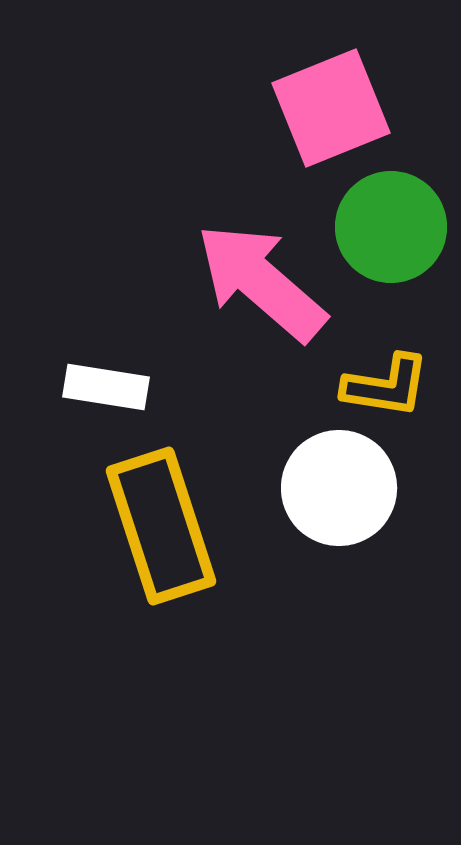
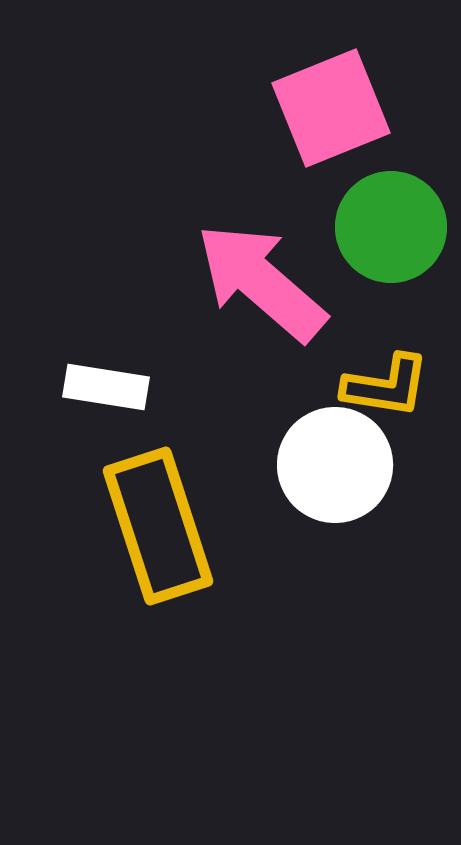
white circle: moved 4 px left, 23 px up
yellow rectangle: moved 3 px left
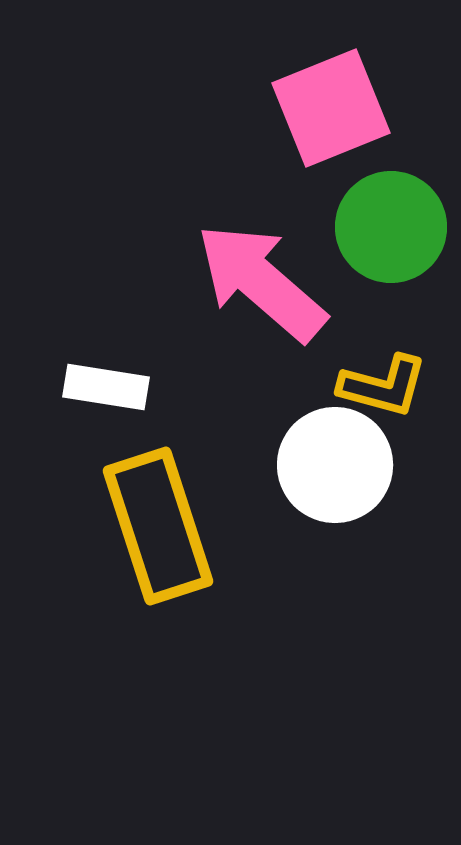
yellow L-shape: moved 3 px left; rotated 6 degrees clockwise
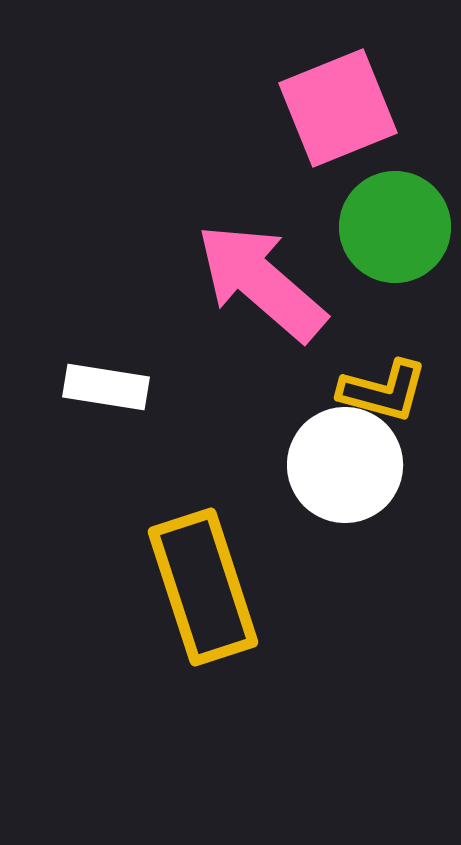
pink square: moved 7 px right
green circle: moved 4 px right
yellow L-shape: moved 5 px down
white circle: moved 10 px right
yellow rectangle: moved 45 px right, 61 px down
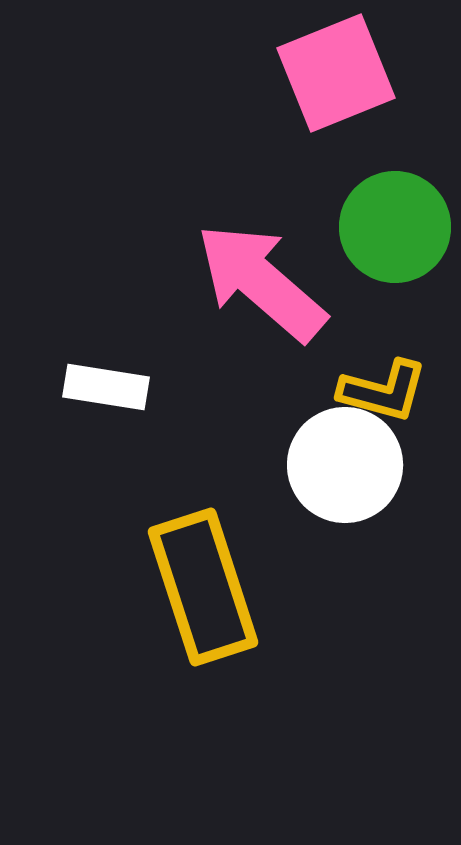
pink square: moved 2 px left, 35 px up
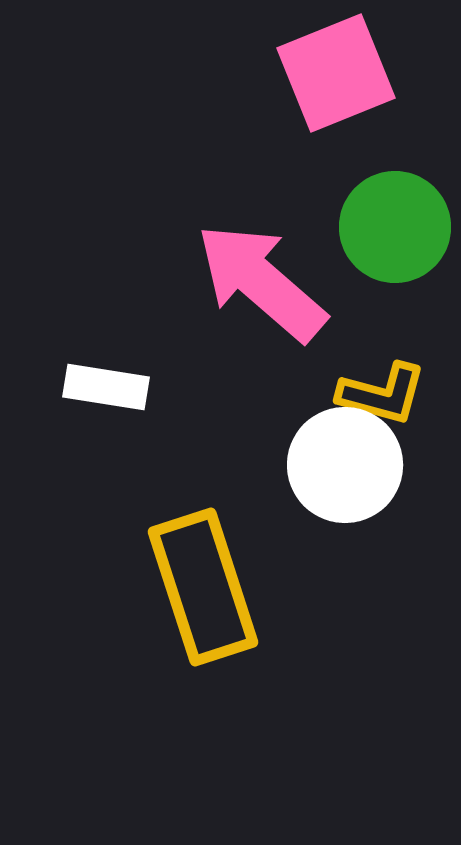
yellow L-shape: moved 1 px left, 3 px down
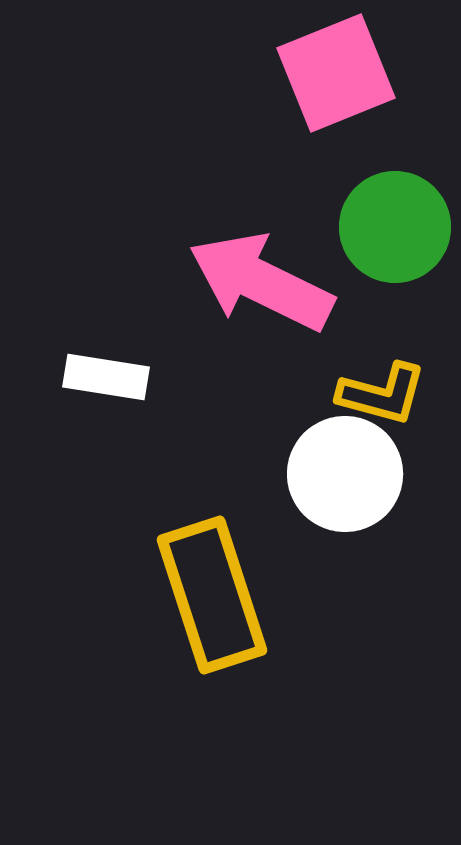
pink arrow: rotated 15 degrees counterclockwise
white rectangle: moved 10 px up
white circle: moved 9 px down
yellow rectangle: moved 9 px right, 8 px down
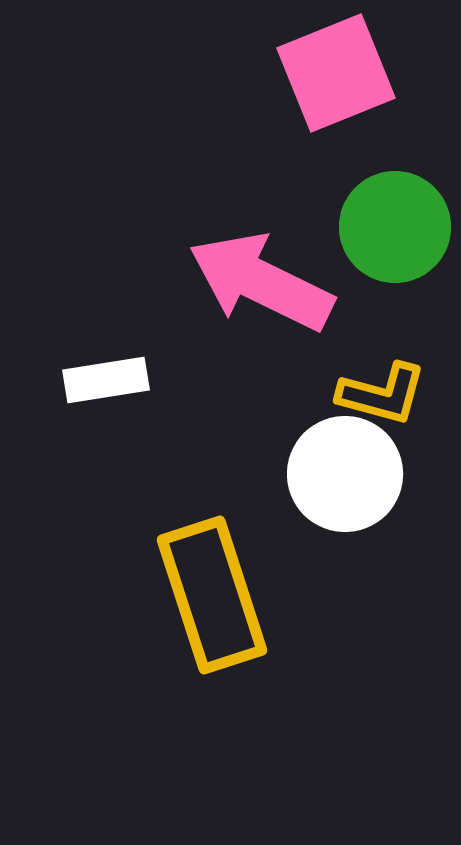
white rectangle: moved 3 px down; rotated 18 degrees counterclockwise
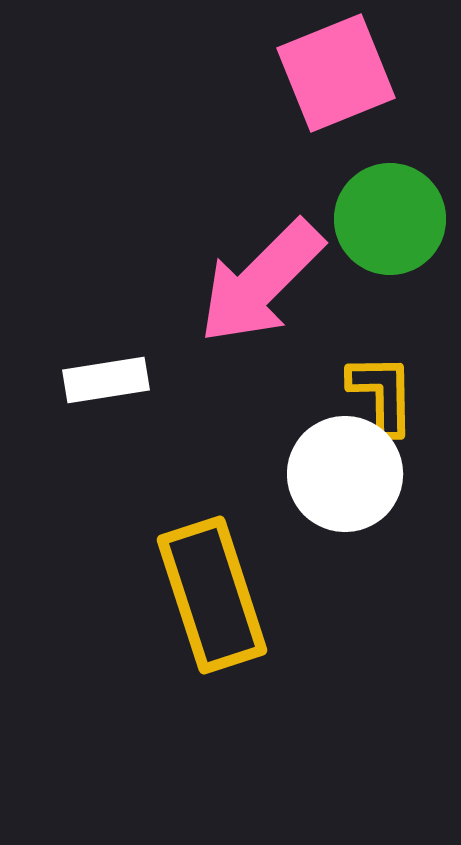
green circle: moved 5 px left, 8 px up
pink arrow: rotated 71 degrees counterclockwise
yellow L-shape: rotated 106 degrees counterclockwise
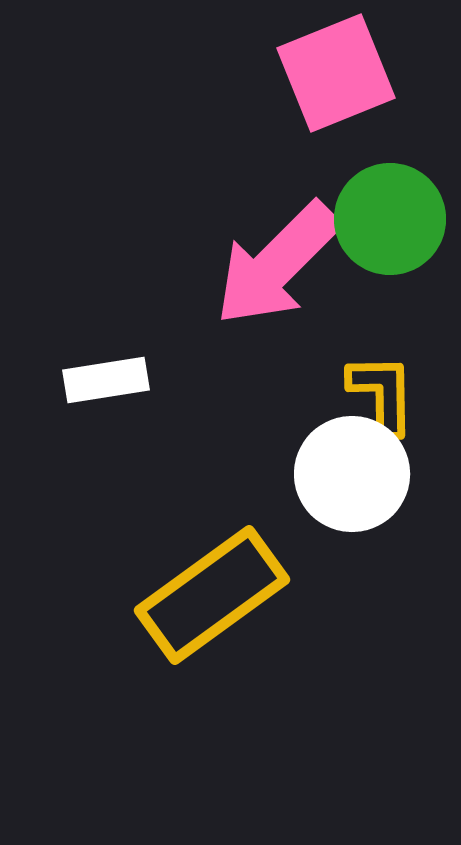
pink arrow: moved 16 px right, 18 px up
white circle: moved 7 px right
yellow rectangle: rotated 72 degrees clockwise
